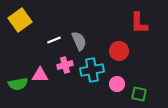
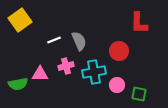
pink cross: moved 1 px right, 1 px down
cyan cross: moved 2 px right, 2 px down
pink triangle: moved 1 px up
pink circle: moved 1 px down
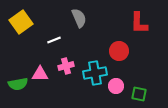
yellow square: moved 1 px right, 2 px down
gray semicircle: moved 23 px up
cyan cross: moved 1 px right, 1 px down
pink circle: moved 1 px left, 1 px down
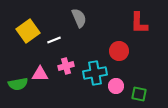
yellow square: moved 7 px right, 9 px down
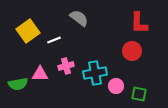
gray semicircle: rotated 30 degrees counterclockwise
red circle: moved 13 px right
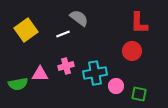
yellow square: moved 2 px left, 1 px up
white line: moved 9 px right, 6 px up
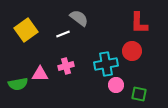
cyan cross: moved 11 px right, 9 px up
pink circle: moved 1 px up
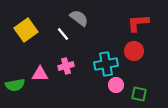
red L-shape: moved 1 px left; rotated 85 degrees clockwise
white line: rotated 72 degrees clockwise
red circle: moved 2 px right
green semicircle: moved 3 px left, 1 px down
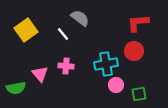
gray semicircle: moved 1 px right
pink cross: rotated 21 degrees clockwise
pink triangle: rotated 48 degrees clockwise
green semicircle: moved 1 px right, 3 px down
green square: rotated 21 degrees counterclockwise
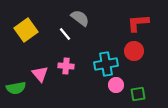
white line: moved 2 px right
green square: moved 1 px left
